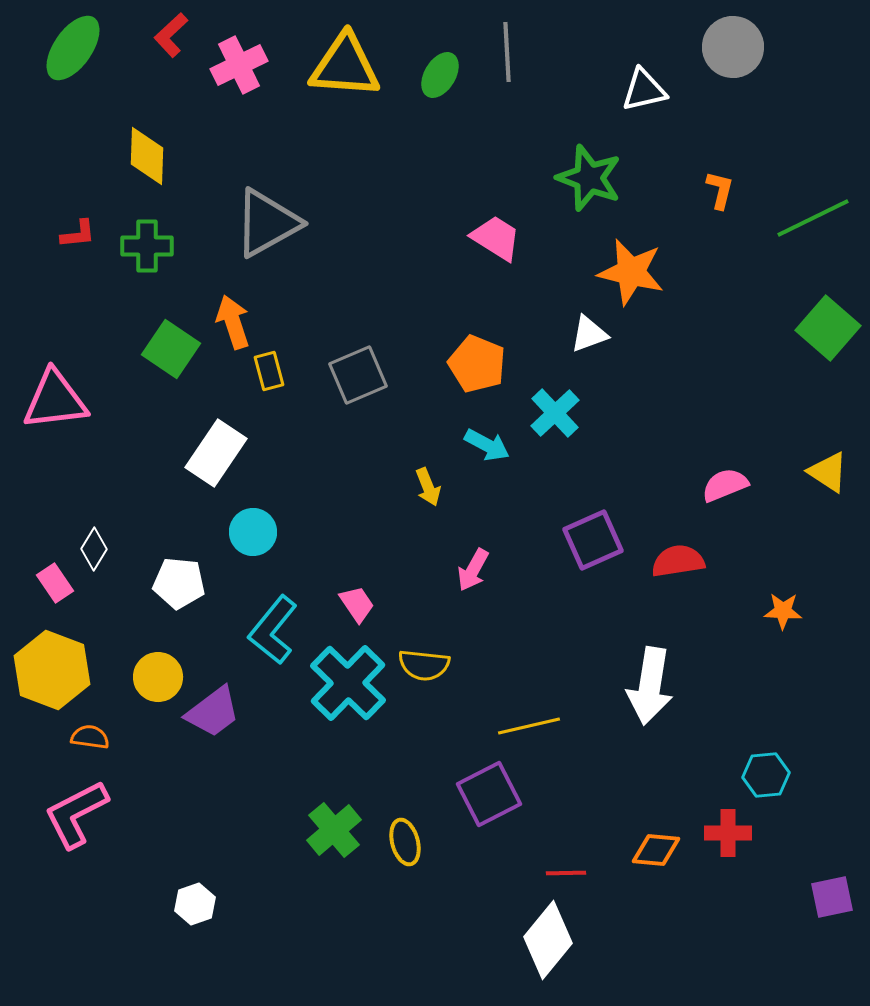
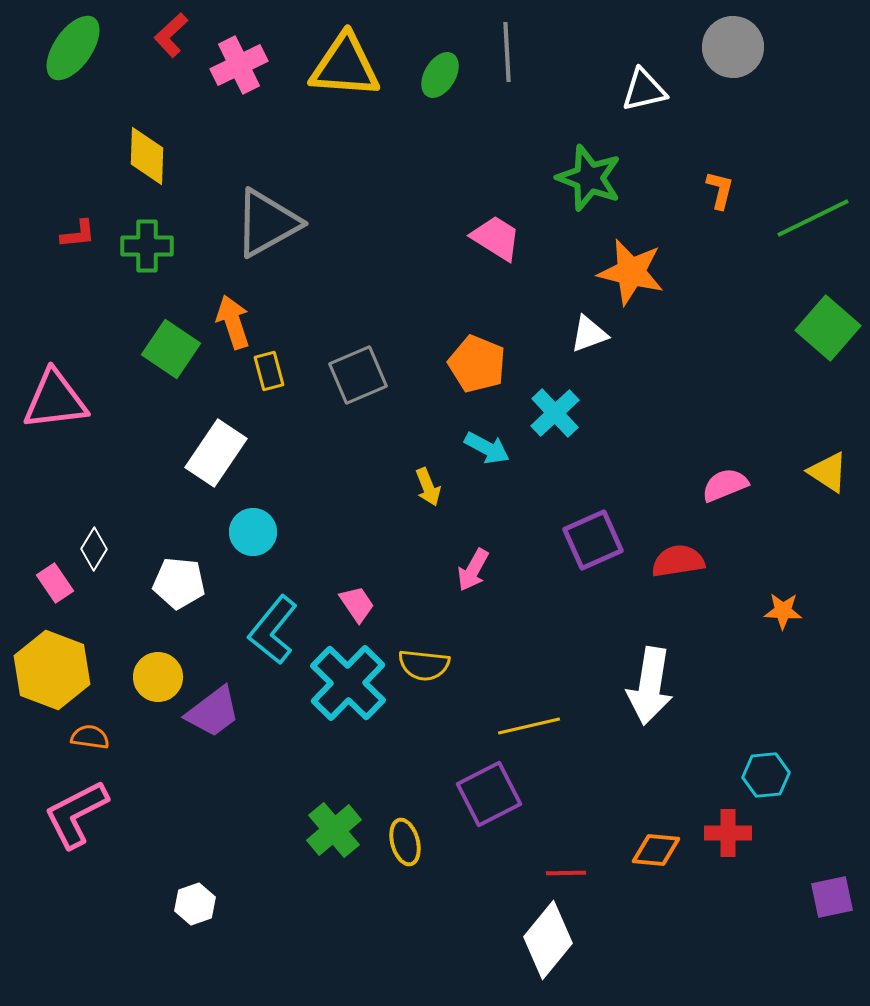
cyan arrow at (487, 445): moved 3 px down
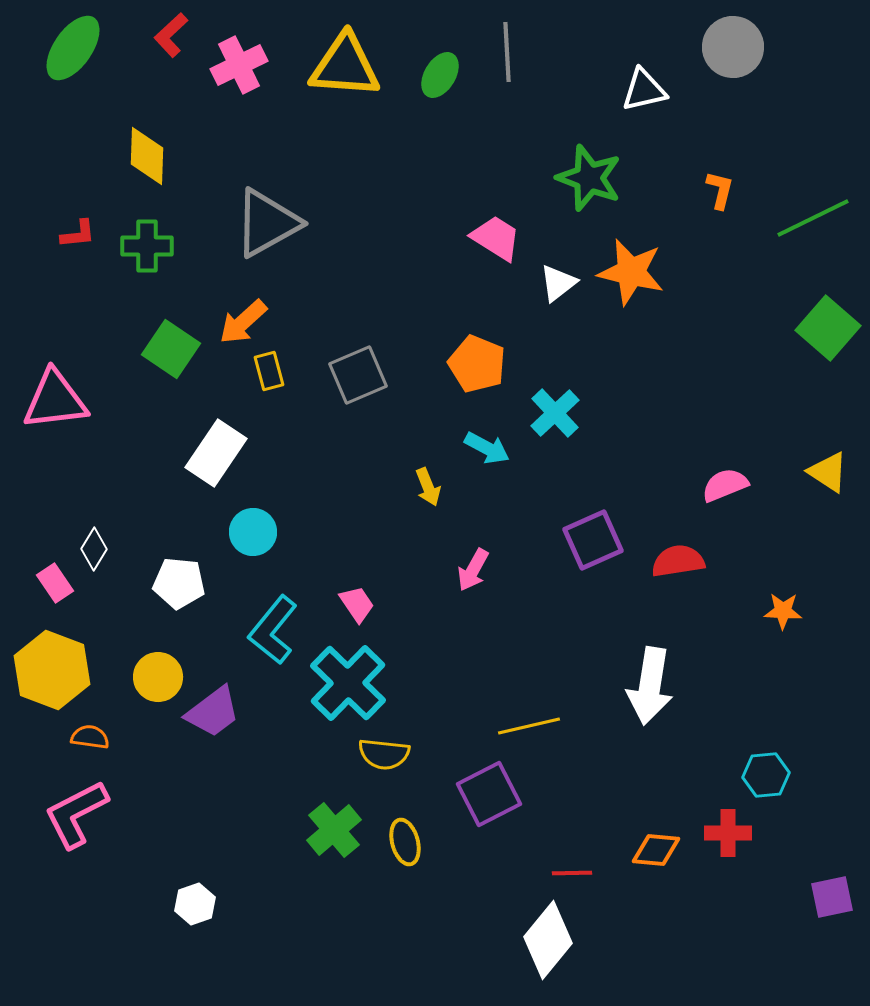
orange arrow at (233, 322): moved 10 px right; rotated 114 degrees counterclockwise
white triangle at (589, 334): moved 31 px left, 51 px up; rotated 18 degrees counterclockwise
yellow semicircle at (424, 665): moved 40 px left, 89 px down
red line at (566, 873): moved 6 px right
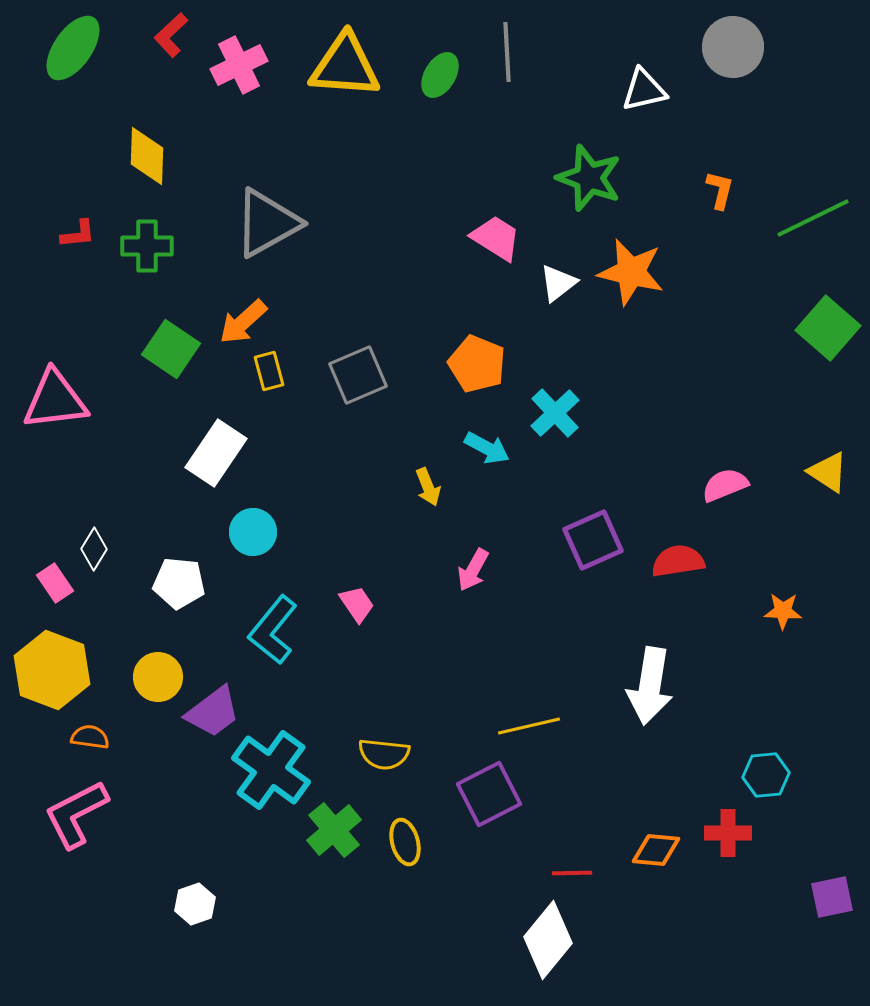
cyan cross at (348, 683): moved 77 px left, 87 px down; rotated 8 degrees counterclockwise
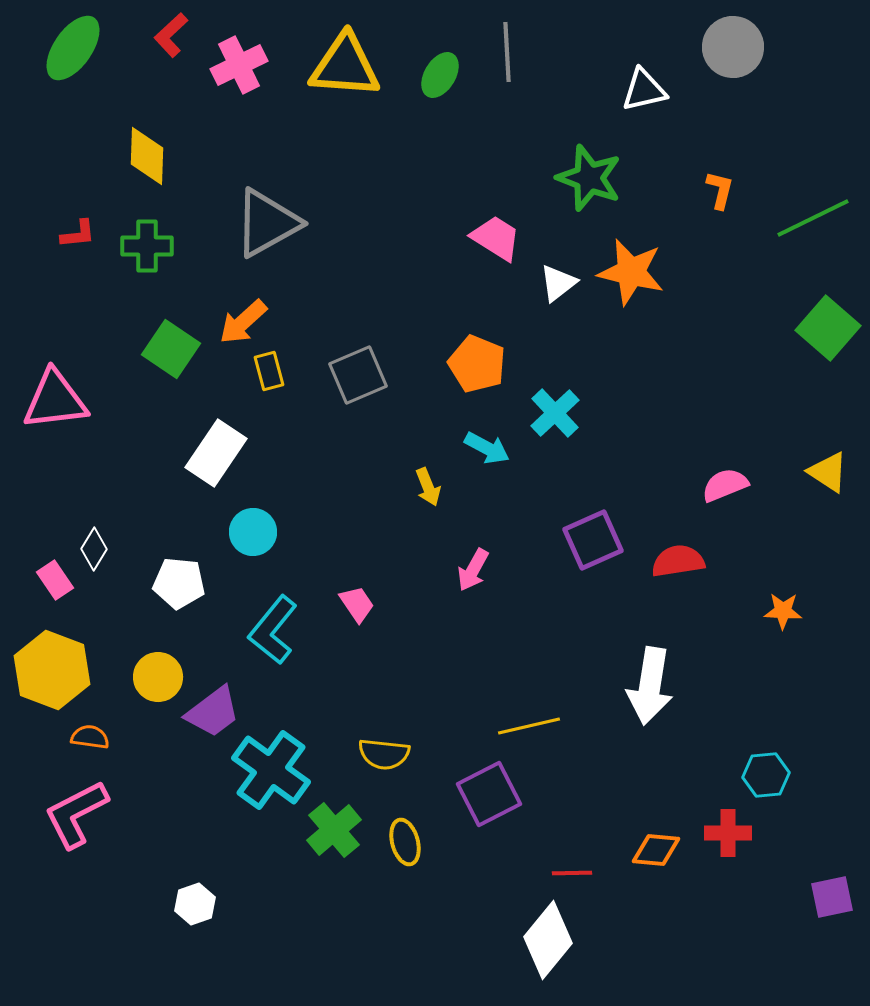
pink rectangle at (55, 583): moved 3 px up
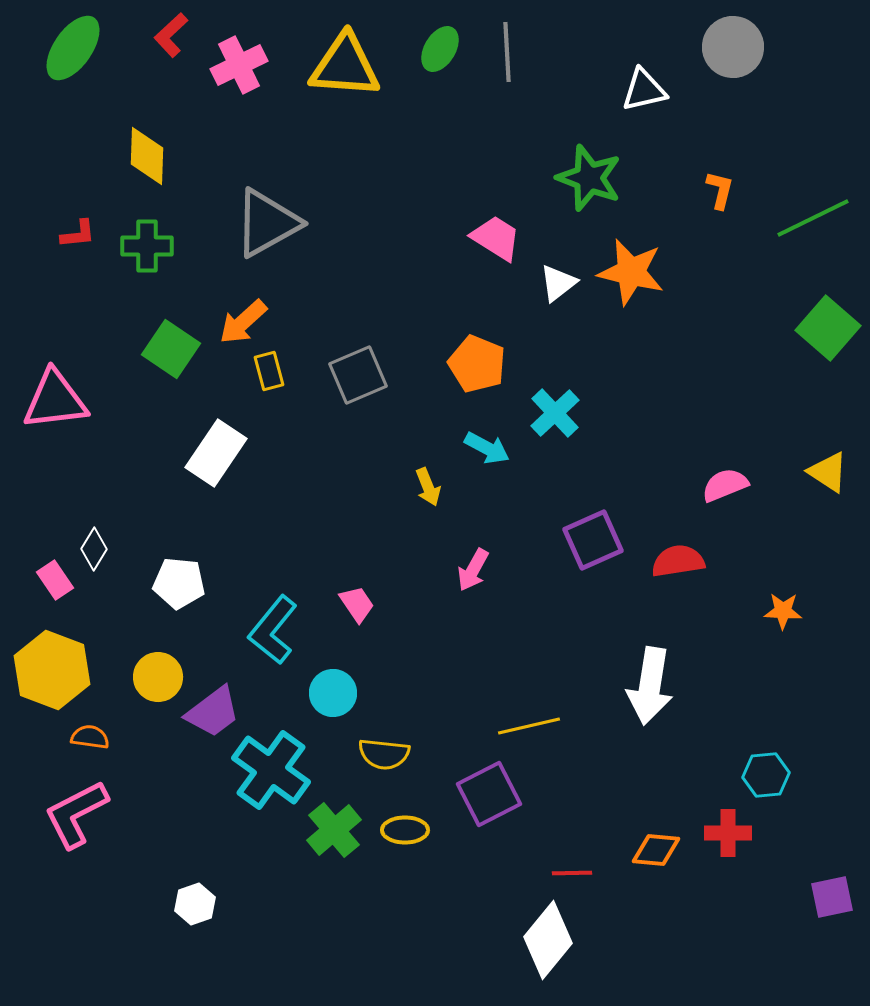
green ellipse at (440, 75): moved 26 px up
cyan circle at (253, 532): moved 80 px right, 161 px down
yellow ellipse at (405, 842): moved 12 px up; rotated 75 degrees counterclockwise
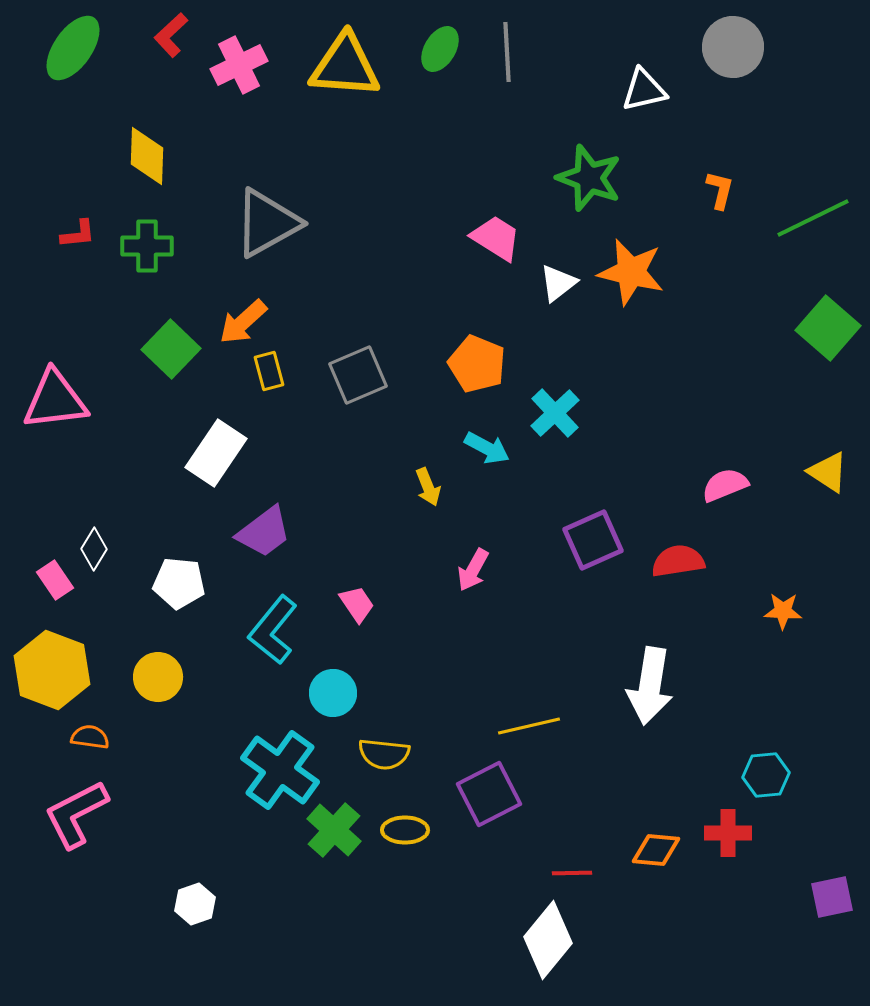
green square at (171, 349): rotated 10 degrees clockwise
purple trapezoid at (213, 712): moved 51 px right, 180 px up
cyan cross at (271, 770): moved 9 px right
green cross at (334, 830): rotated 8 degrees counterclockwise
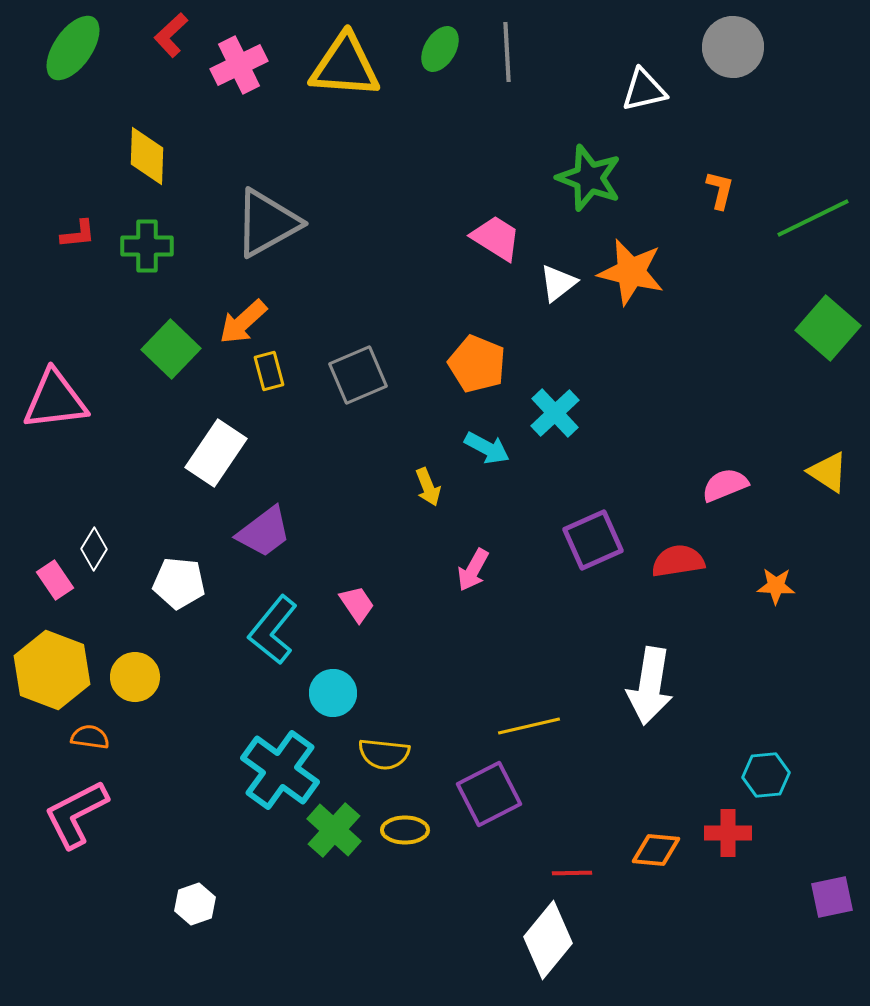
orange star at (783, 611): moved 7 px left, 25 px up
yellow circle at (158, 677): moved 23 px left
